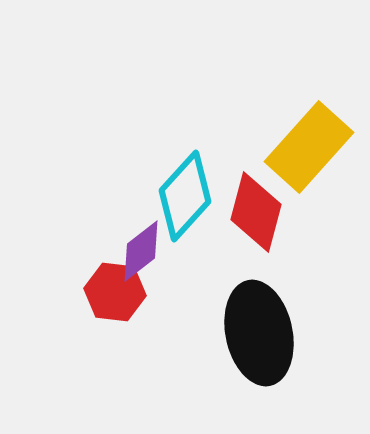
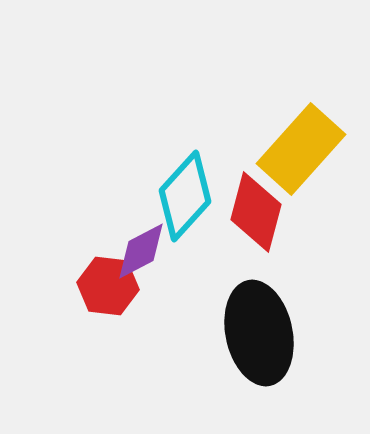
yellow rectangle: moved 8 px left, 2 px down
purple diamond: rotated 10 degrees clockwise
red hexagon: moved 7 px left, 6 px up
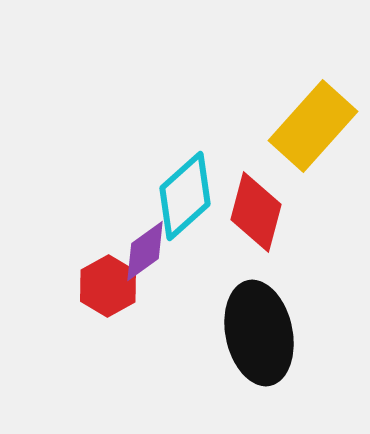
yellow rectangle: moved 12 px right, 23 px up
cyan diamond: rotated 6 degrees clockwise
purple diamond: moved 4 px right; rotated 8 degrees counterclockwise
red hexagon: rotated 24 degrees clockwise
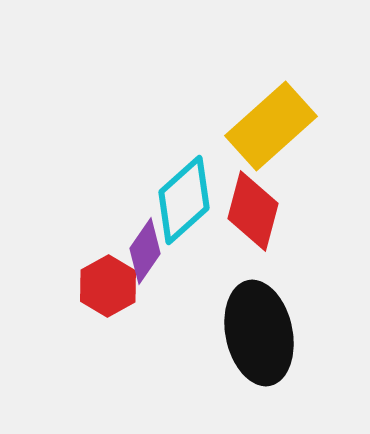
yellow rectangle: moved 42 px left; rotated 6 degrees clockwise
cyan diamond: moved 1 px left, 4 px down
red diamond: moved 3 px left, 1 px up
purple diamond: rotated 20 degrees counterclockwise
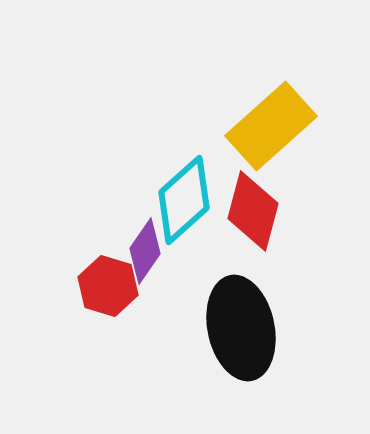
red hexagon: rotated 14 degrees counterclockwise
black ellipse: moved 18 px left, 5 px up
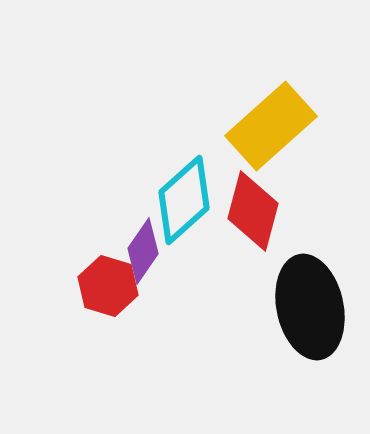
purple diamond: moved 2 px left
black ellipse: moved 69 px right, 21 px up
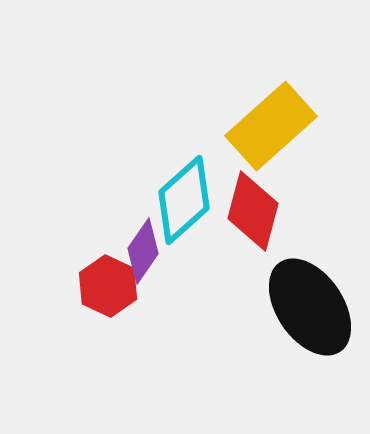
red hexagon: rotated 8 degrees clockwise
black ellipse: rotated 22 degrees counterclockwise
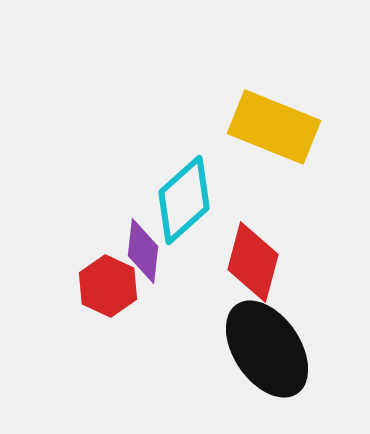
yellow rectangle: moved 3 px right, 1 px down; rotated 64 degrees clockwise
red diamond: moved 51 px down
purple diamond: rotated 28 degrees counterclockwise
black ellipse: moved 43 px left, 42 px down
